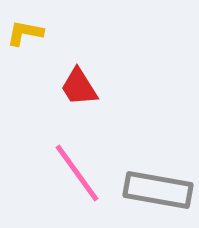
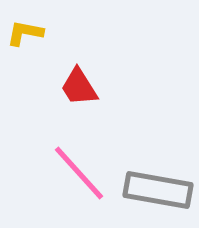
pink line: moved 2 px right; rotated 6 degrees counterclockwise
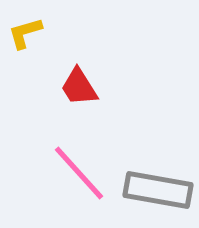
yellow L-shape: rotated 27 degrees counterclockwise
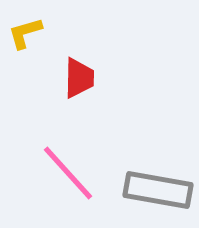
red trapezoid: moved 9 px up; rotated 147 degrees counterclockwise
pink line: moved 11 px left
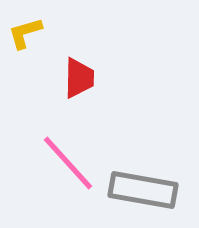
pink line: moved 10 px up
gray rectangle: moved 15 px left
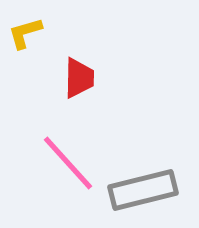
gray rectangle: rotated 24 degrees counterclockwise
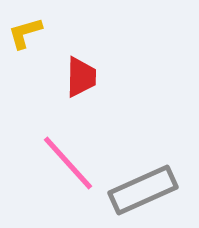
red trapezoid: moved 2 px right, 1 px up
gray rectangle: rotated 10 degrees counterclockwise
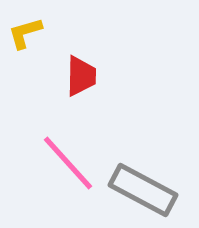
red trapezoid: moved 1 px up
gray rectangle: rotated 52 degrees clockwise
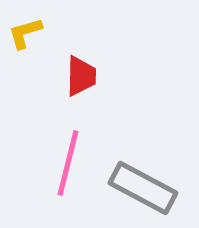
pink line: rotated 56 degrees clockwise
gray rectangle: moved 2 px up
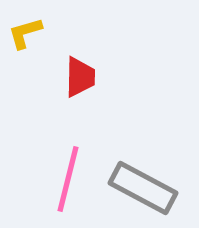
red trapezoid: moved 1 px left, 1 px down
pink line: moved 16 px down
